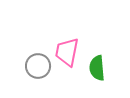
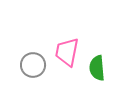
gray circle: moved 5 px left, 1 px up
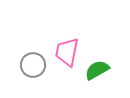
green semicircle: moved 2 px down; rotated 65 degrees clockwise
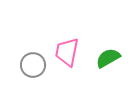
green semicircle: moved 11 px right, 12 px up
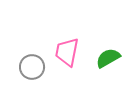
gray circle: moved 1 px left, 2 px down
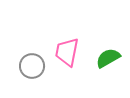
gray circle: moved 1 px up
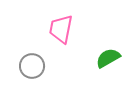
pink trapezoid: moved 6 px left, 23 px up
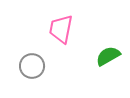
green semicircle: moved 2 px up
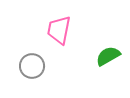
pink trapezoid: moved 2 px left, 1 px down
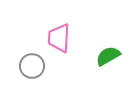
pink trapezoid: moved 8 px down; rotated 8 degrees counterclockwise
